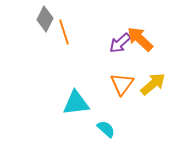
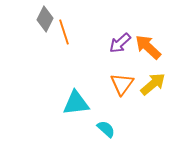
orange arrow: moved 8 px right, 8 px down
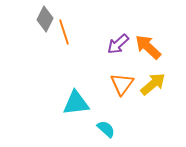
purple arrow: moved 2 px left, 1 px down
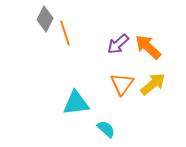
orange line: moved 1 px right, 1 px down
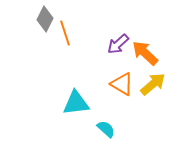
orange arrow: moved 3 px left, 6 px down
orange triangle: rotated 35 degrees counterclockwise
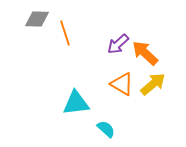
gray diamond: moved 8 px left; rotated 65 degrees clockwise
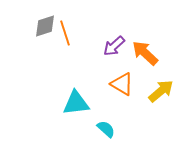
gray diamond: moved 8 px right, 7 px down; rotated 20 degrees counterclockwise
purple arrow: moved 4 px left, 2 px down
yellow arrow: moved 8 px right, 7 px down
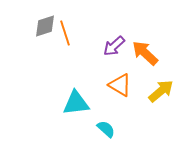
orange triangle: moved 2 px left, 1 px down
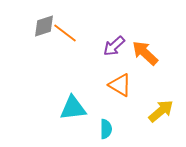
gray diamond: moved 1 px left
orange line: rotated 35 degrees counterclockwise
yellow arrow: moved 20 px down
cyan triangle: moved 3 px left, 5 px down
cyan semicircle: rotated 48 degrees clockwise
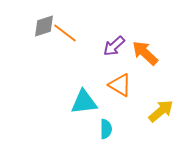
cyan triangle: moved 11 px right, 6 px up
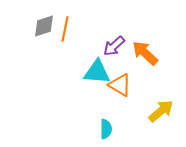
orange line: moved 4 px up; rotated 65 degrees clockwise
cyan triangle: moved 13 px right, 30 px up; rotated 12 degrees clockwise
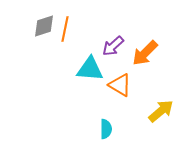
purple arrow: moved 1 px left
orange arrow: rotated 88 degrees counterclockwise
cyan triangle: moved 7 px left, 3 px up
